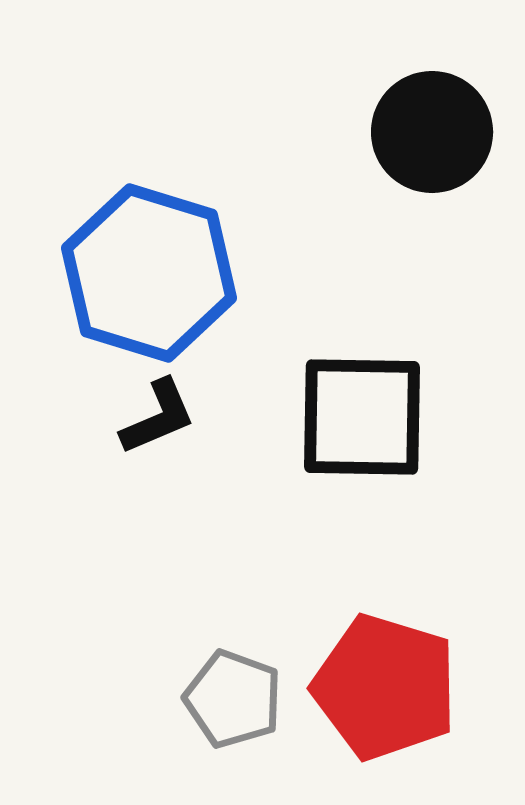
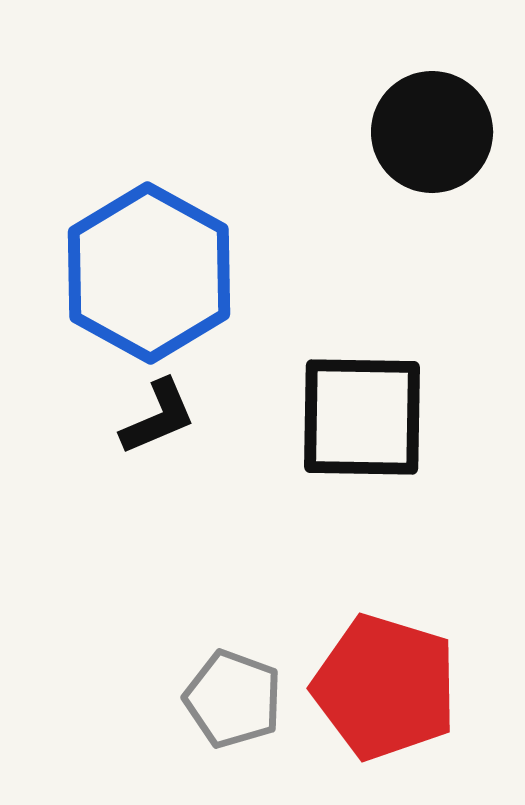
blue hexagon: rotated 12 degrees clockwise
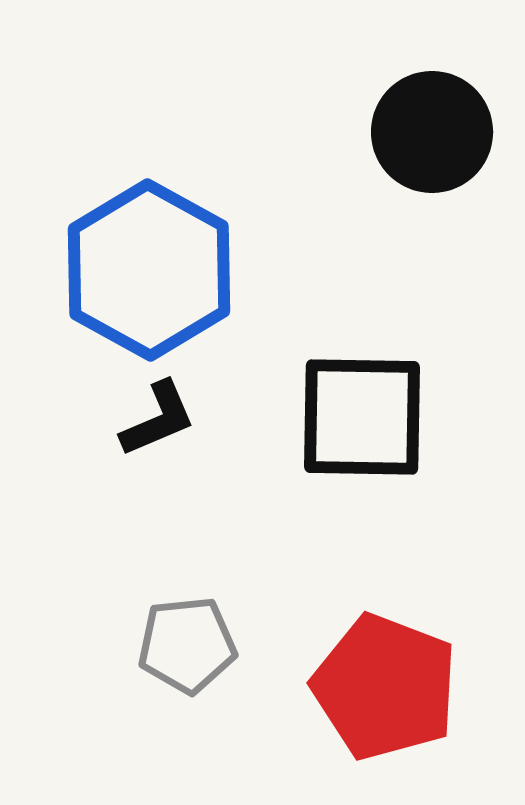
blue hexagon: moved 3 px up
black L-shape: moved 2 px down
red pentagon: rotated 4 degrees clockwise
gray pentagon: moved 46 px left, 54 px up; rotated 26 degrees counterclockwise
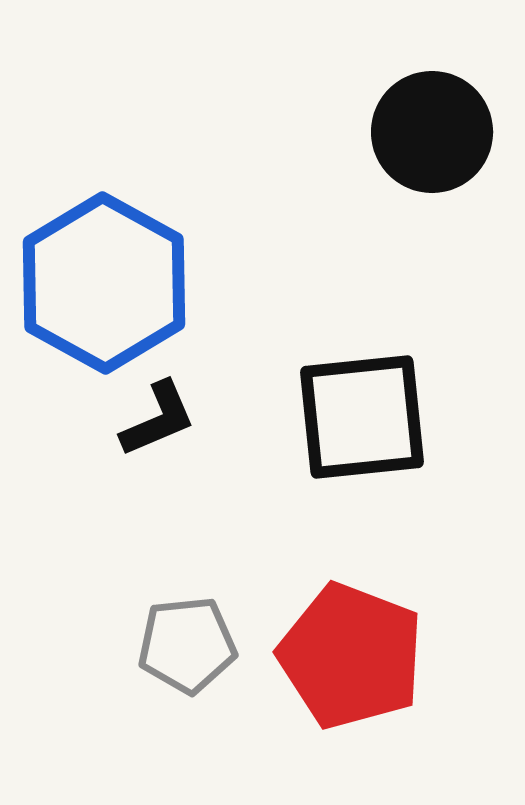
blue hexagon: moved 45 px left, 13 px down
black square: rotated 7 degrees counterclockwise
red pentagon: moved 34 px left, 31 px up
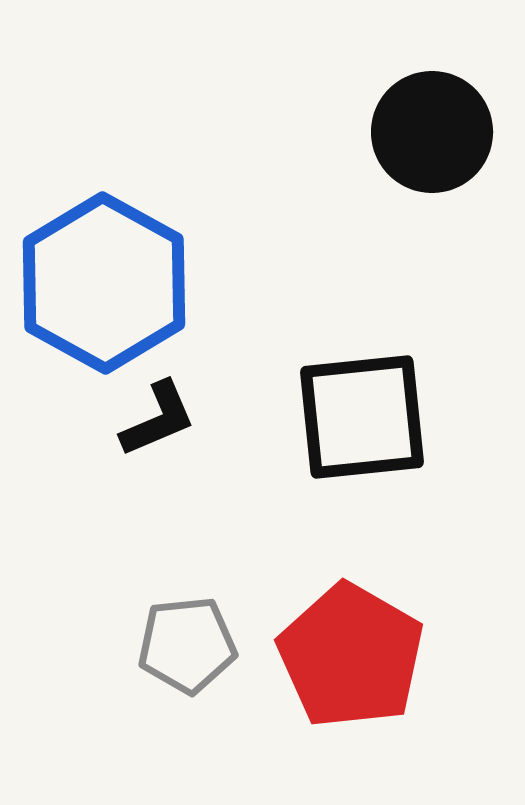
red pentagon: rotated 9 degrees clockwise
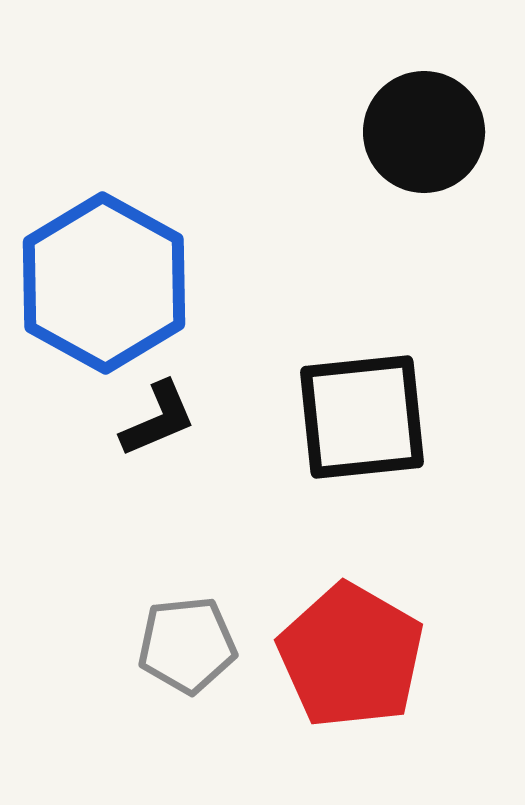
black circle: moved 8 px left
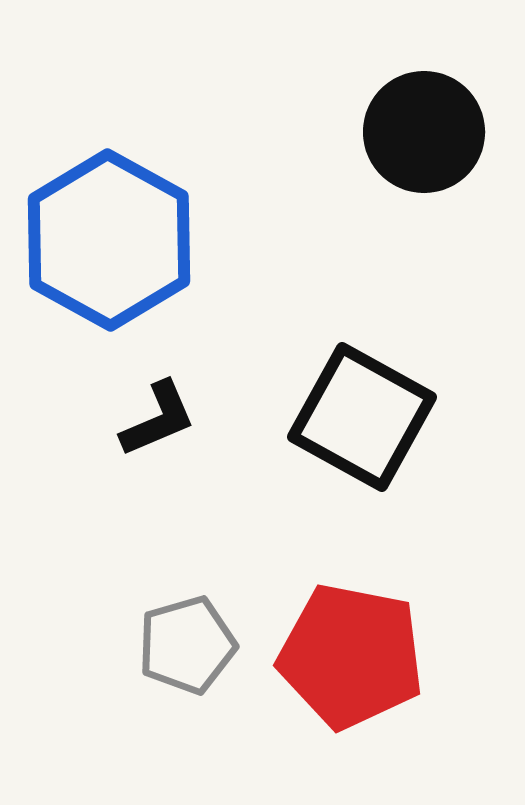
blue hexagon: moved 5 px right, 43 px up
black square: rotated 35 degrees clockwise
gray pentagon: rotated 10 degrees counterclockwise
red pentagon: rotated 19 degrees counterclockwise
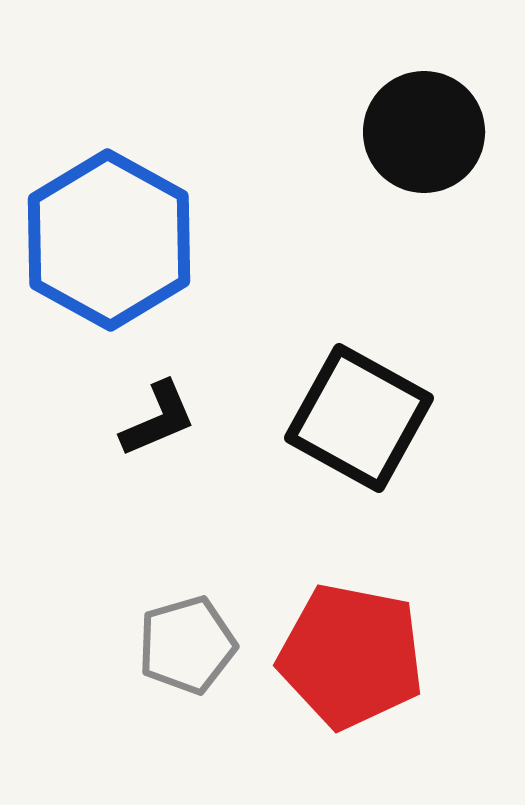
black square: moved 3 px left, 1 px down
